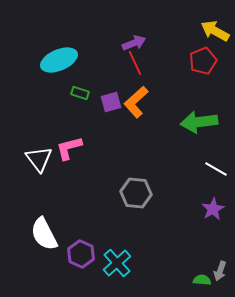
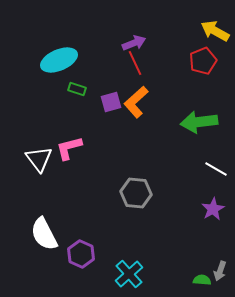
green rectangle: moved 3 px left, 4 px up
cyan cross: moved 12 px right, 11 px down
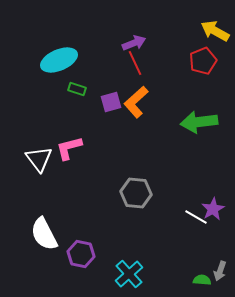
white line: moved 20 px left, 48 px down
purple hexagon: rotated 12 degrees counterclockwise
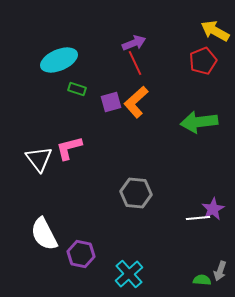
white line: moved 2 px right, 1 px down; rotated 35 degrees counterclockwise
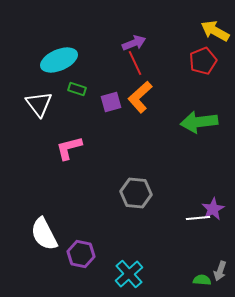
orange L-shape: moved 4 px right, 5 px up
white triangle: moved 55 px up
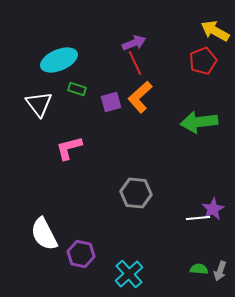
green semicircle: moved 3 px left, 11 px up
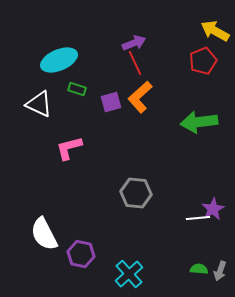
white triangle: rotated 28 degrees counterclockwise
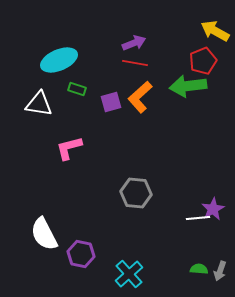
red line: rotated 55 degrees counterclockwise
white triangle: rotated 16 degrees counterclockwise
green arrow: moved 11 px left, 36 px up
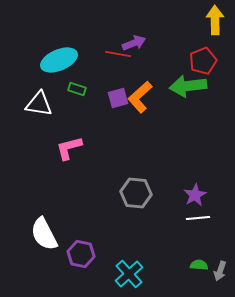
yellow arrow: moved 11 px up; rotated 60 degrees clockwise
red line: moved 17 px left, 9 px up
purple square: moved 7 px right, 4 px up
purple star: moved 18 px left, 14 px up
green semicircle: moved 4 px up
